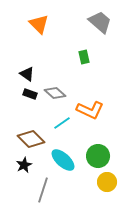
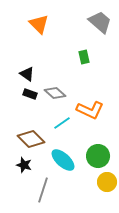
black star: rotated 28 degrees counterclockwise
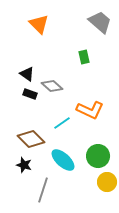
gray diamond: moved 3 px left, 7 px up
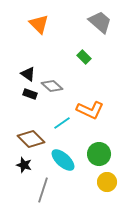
green rectangle: rotated 32 degrees counterclockwise
black triangle: moved 1 px right
green circle: moved 1 px right, 2 px up
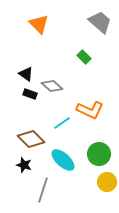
black triangle: moved 2 px left
